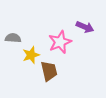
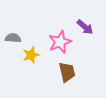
purple arrow: rotated 18 degrees clockwise
brown trapezoid: moved 18 px right, 1 px down
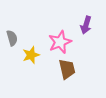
purple arrow: moved 1 px right, 2 px up; rotated 66 degrees clockwise
gray semicircle: moved 1 px left; rotated 70 degrees clockwise
brown trapezoid: moved 3 px up
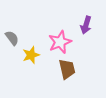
gray semicircle: rotated 21 degrees counterclockwise
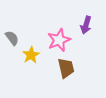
pink star: moved 1 px left, 2 px up
yellow star: rotated 12 degrees counterclockwise
brown trapezoid: moved 1 px left, 1 px up
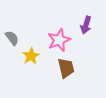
yellow star: moved 1 px down
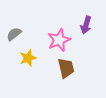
gray semicircle: moved 2 px right, 4 px up; rotated 91 degrees counterclockwise
yellow star: moved 3 px left, 2 px down; rotated 12 degrees clockwise
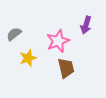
pink star: moved 1 px left, 1 px down
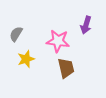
gray semicircle: moved 2 px right; rotated 21 degrees counterclockwise
pink star: rotated 30 degrees clockwise
yellow star: moved 2 px left, 1 px down
